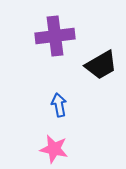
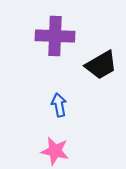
purple cross: rotated 9 degrees clockwise
pink star: moved 1 px right, 2 px down
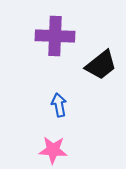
black trapezoid: rotated 8 degrees counterclockwise
pink star: moved 2 px left, 1 px up; rotated 8 degrees counterclockwise
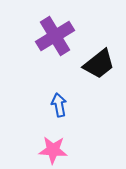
purple cross: rotated 33 degrees counterclockwise
black trapezoid: moved 2 px left, 1 px up
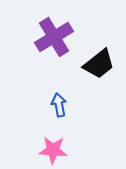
purple cross: moved 1 px left, 1 px down
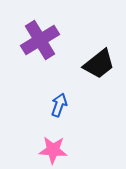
purple cross: moved 14 px left, 3 px down
blue arrow: rotated 30 degrees clockwise
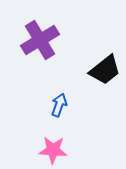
black trapezoid: moved 6 px right, 6 px down
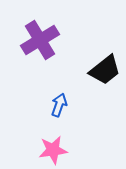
pink star: rotated 12 degrees counterclockwise
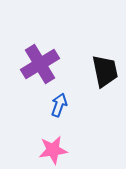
purple cross: moved 24 px down
black trapezoid: moved 1 px down; rotated 64 degrees counterclockwise
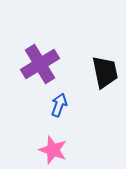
black trapezoid: moved 1 px down
pink star: rotated 28 degrees clockwise
